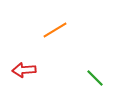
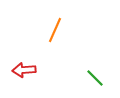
orange line: rotated 35 degrees counterclockwise
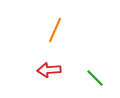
red arrow: moved 25 px right
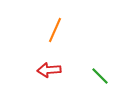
green line: moved 5 px right, 2 px up
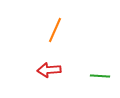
green line: rotated 42 degrees counterclockwise
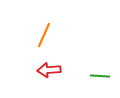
orange line: moved 11 px left, 5 px down
